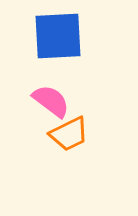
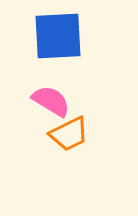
pink semicircle: rotated 6 degrees counterclockwise
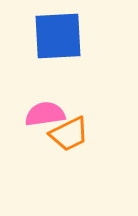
pink semicircle: moved 6 px left, 13 px down; rotated 39 degrees counterclockwise
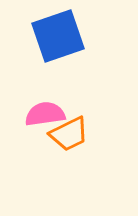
blue square: rotated 16 degrees counterclockwise
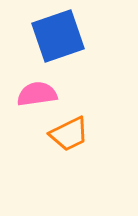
pink semicircle: moved 8 px left, 20 px up
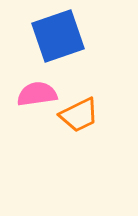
orange trapezoid: moved 10 px right, 19 px up
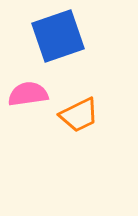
pink semicircle: moved 9 px left
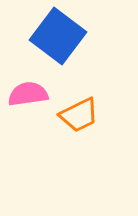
blue square: rotated 34 degrees counterclockwise
